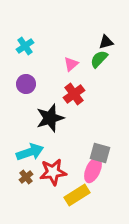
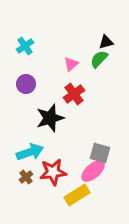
pink ellipse: moved 1 px down; rotated 25 degrees clockwise
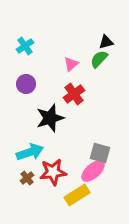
brown cross: moved 1 px right, 1 px down
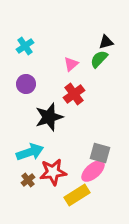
black star: moved 1 px left, 1 px up
brown cross: moved 1 px right, 2 px down
